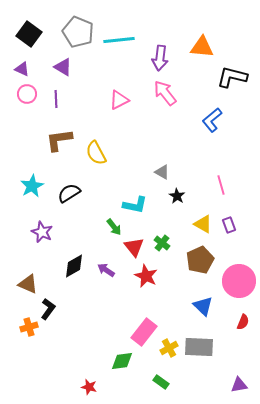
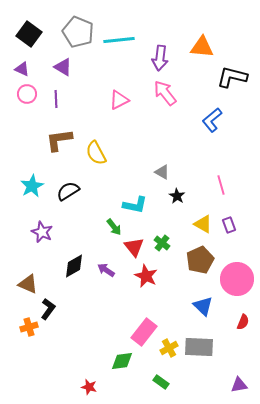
black semicircle at (69, 193): moved 1 px left, 2 px up
pink circle at (239, 281): moved 2 px left, 2 px up
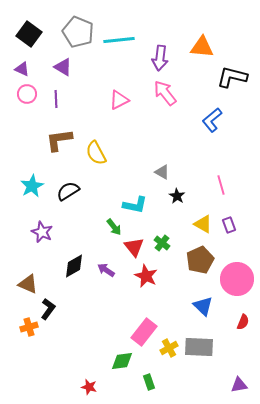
green rectangle at (161, 382): moved 12 px left; rotated 35 degrees clockwise
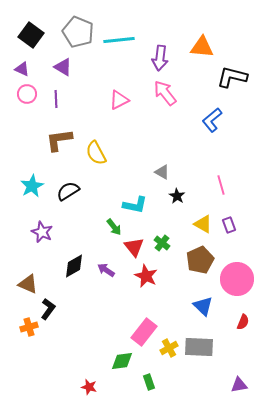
black square at (29, 34): moved 2 px right, 1 px down
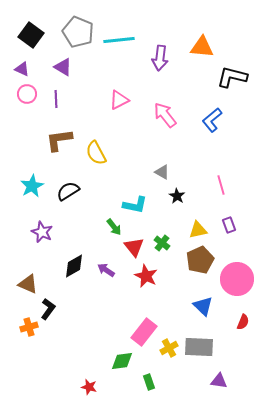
pink arrow at (165, 93): moved 22 px down
yellow triangle at (203, 224): moved 5 px left, 6 px down; rotated 42 degrees counterclockwise
purple triangle at (239, 385): moved 20 px left, 4 px up; rotated 18 degrees clockwise
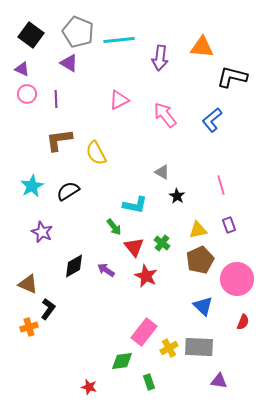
purple triangle at (63, 67): moved 6 px right, 4 px up
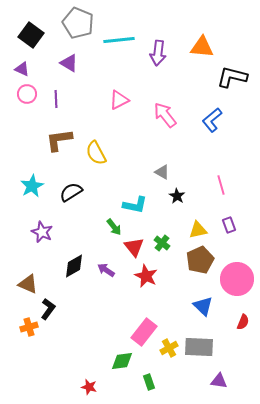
gray pentagon at (78, 32): moved 9 px up
purple arrow at (160, 58): moved 2 px left, 5 px up
black semicircle at (68, 191): moved 3 px right, 1 px down
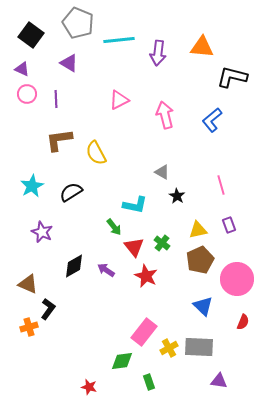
pink arrow at (165, 115): rotated 24 degrees clockwise
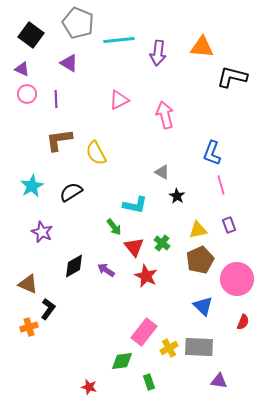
blue L-shape at (212, 120): moved 33 px down; rotated 30 degrees counterclockwise
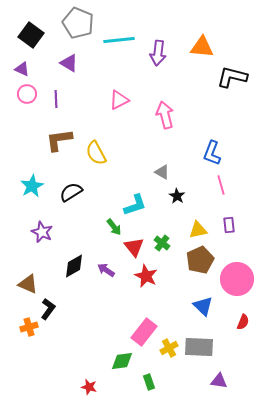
cyan L-shape at (135, 205): rotated 30 degrees counterclockwise
purple rectangle at (229, 225): rotated 14 degrees clockwise
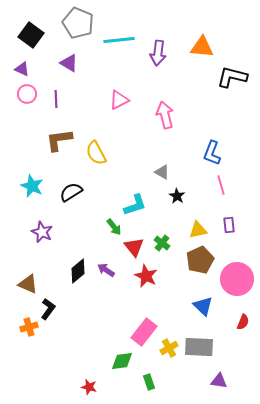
cyan star at (32, 186): rotated 20 degrees counterclockwise
black diamond at (74, 266): moved 4 px right, 5 px down; rotated 10 degrees counterclockwise
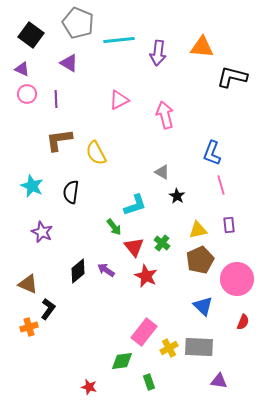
black semicircle at (71, 192): rotated 50 degrees counterclockwise
